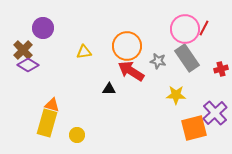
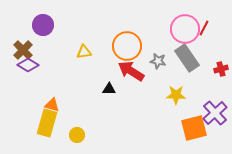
purple circle: moved 3 px up
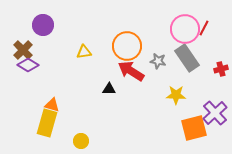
yellow circle: moved 4 px right, 6 px down
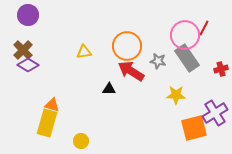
purple circle: moved 15 px left, 10 px up
pink circle: moved 6 px down
purple cross: rotated 10 degrees clockwise
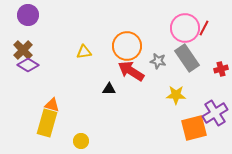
pink circle: moved 7 px up
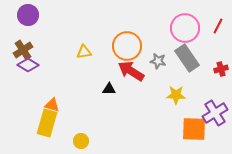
red line: moved 14 px right, 2 px up
brown cross: rotated 12 degrees clockwise
orange square: moved 1 px down; rotated 16 degrees clockwise
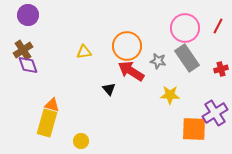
purple diamond: rotated 40 degrees clockwise
black triangle: rotated 48 degrees clockwise
yellow star: moved 6 px left
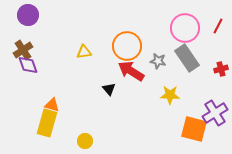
orange square: rotated 12 degrees clockwise
yellow circle: moved 4 px right
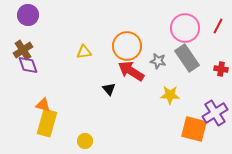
red cross: rotated 24 degrees clockwise
orange triangle: moved 9 px left
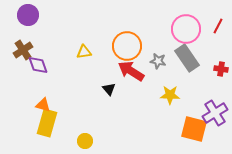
pink circle: moved 1 px right, 1 px down
purple diamond: moved 10 px right
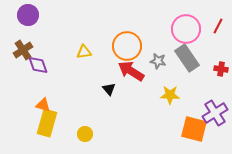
yellow circle: moved 7 px up
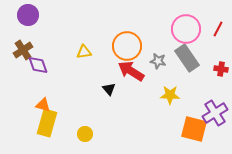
red line: moved 3 px down
